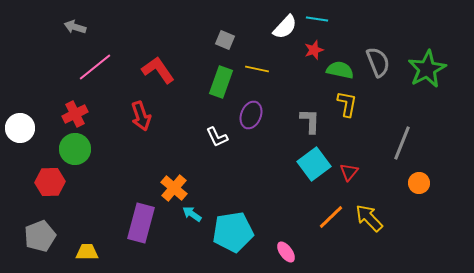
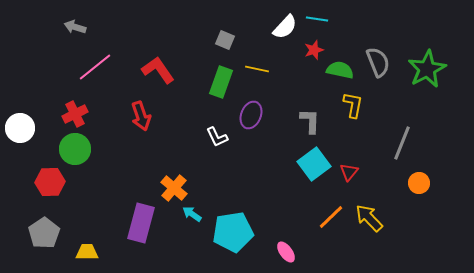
yellow L-shape: moved 6 px right, 1 px down
gray pentagon: moved 4 px right, 3 px up; rotated 12 degrees counterclockwise
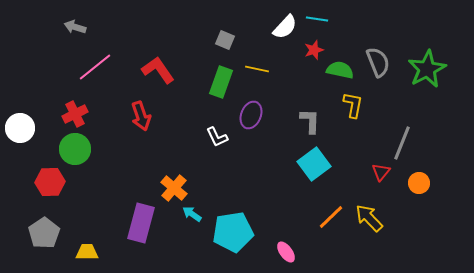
red triangle: moved 32 px right
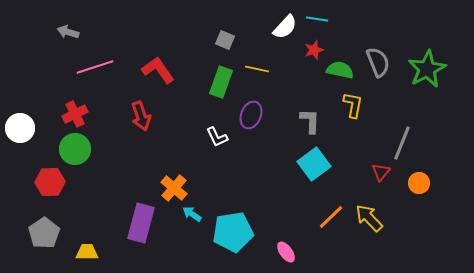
gray arrow: moved 7 px left, 5 px down
pink line: rotated 21 degrees clockwise
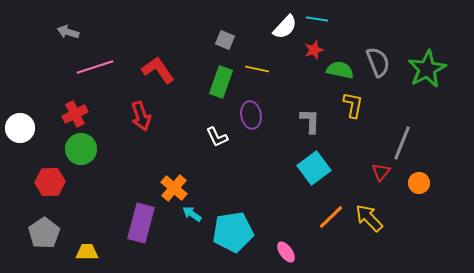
purple ellipse: rotated 32 degrees counterclockwise
green circle: moved 6 px right
cyan square: moved 4 px down
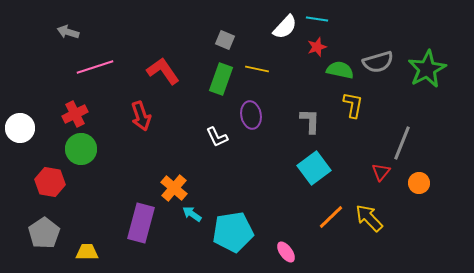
red star: moved 3 px right, 3 px up
gray semicircle: rotated 96 degrees clockwise
red L-shape: moved 5 px right, 1 px down
green rectangle: moved 3 px up
red hexagon: rotated 12 degrees clockwise
